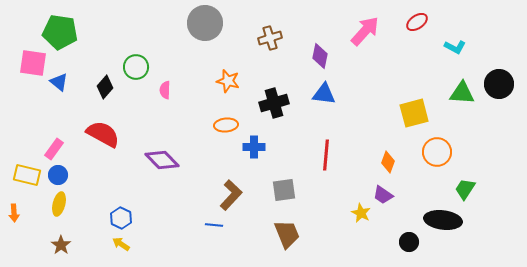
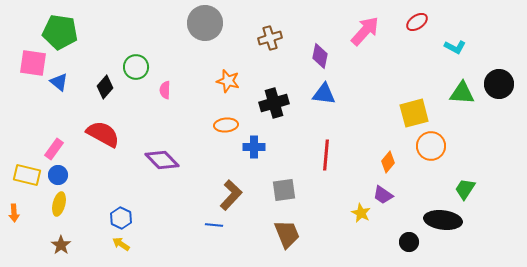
orange circle at (437, 152): moved 6 px left, 6 px up
orange diamond at (388, 162): rotated 20 degrees clockwise
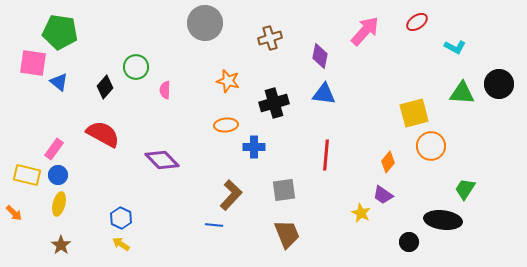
orange arrow at (14, 213): rotated 42 degrees counterclockwise
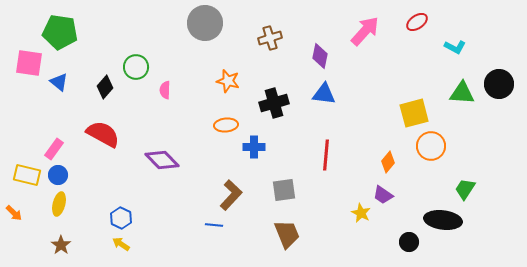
pink square at (33, 63): moved 4 px left
